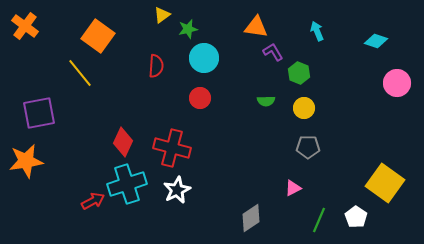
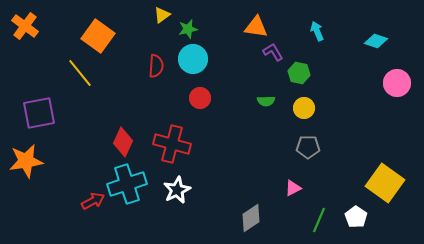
cyan circle: moved 11 px left, 1 px down
green hexagon: rotated 10 degrees counterclockwise
red cross: moved 4 px up
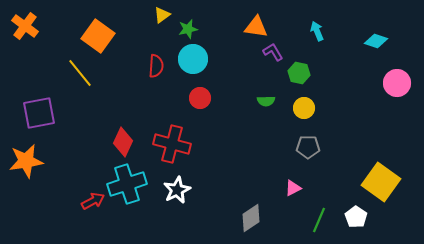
yellow square: moved 4 px left, 1 px up
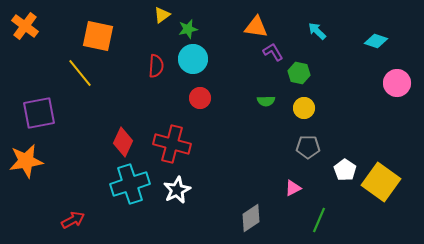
cyan arrow: rotated 24 degrees counterclockwise
orange square: rotated 24 degrees counterclockwise
cyan cross: moved 3 px right
red arrow: moved 20 px left, 19 px down
white pentagon: moved 11 px left, 47 px up
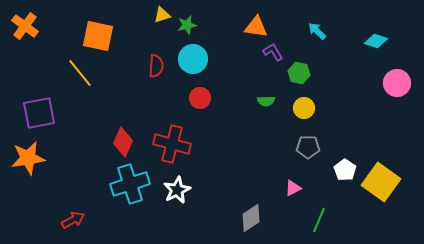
yellow triangle: rotated 18 degrees clockwise
green star: moved 1 px left, 4 px up
orange star: moved 2 px right, 3 px up
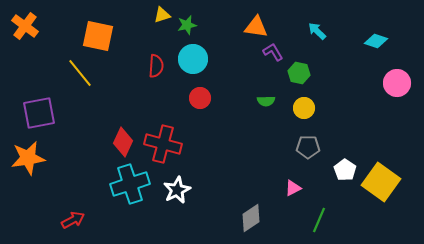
red cross: moved 9 px left
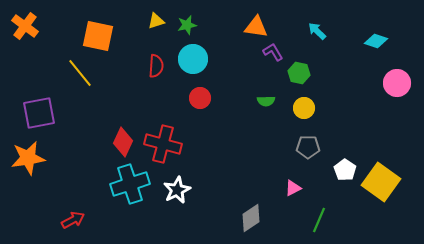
yellow triangle: moved 6 px left, 6 px down
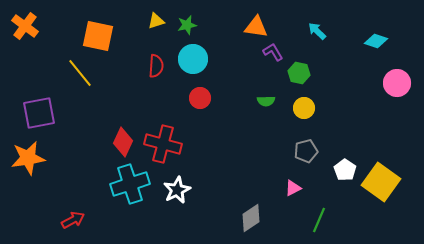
gray pentagon: moved 2 px left, 4 px down; rotated 15 degrees counterclockwise
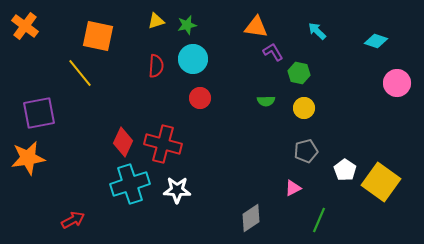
white star: rotated 28 degrees clockwise
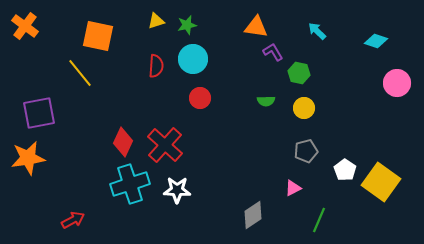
red cross: moved 2 px right, 1 px down; rotated 27 degrees clockwise
gray diamond: moved 2 px right, 3 px up
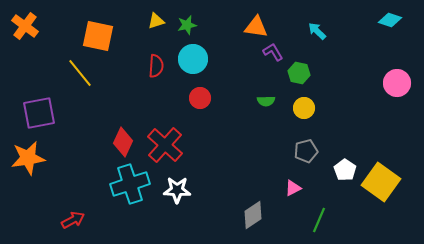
cyan diamond: moved 14 px right, 21 px up
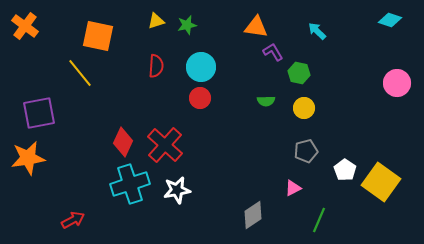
cyan circle: moved 8 px right, 8 px down
white star: rotated 12 degrees counterclockwise
